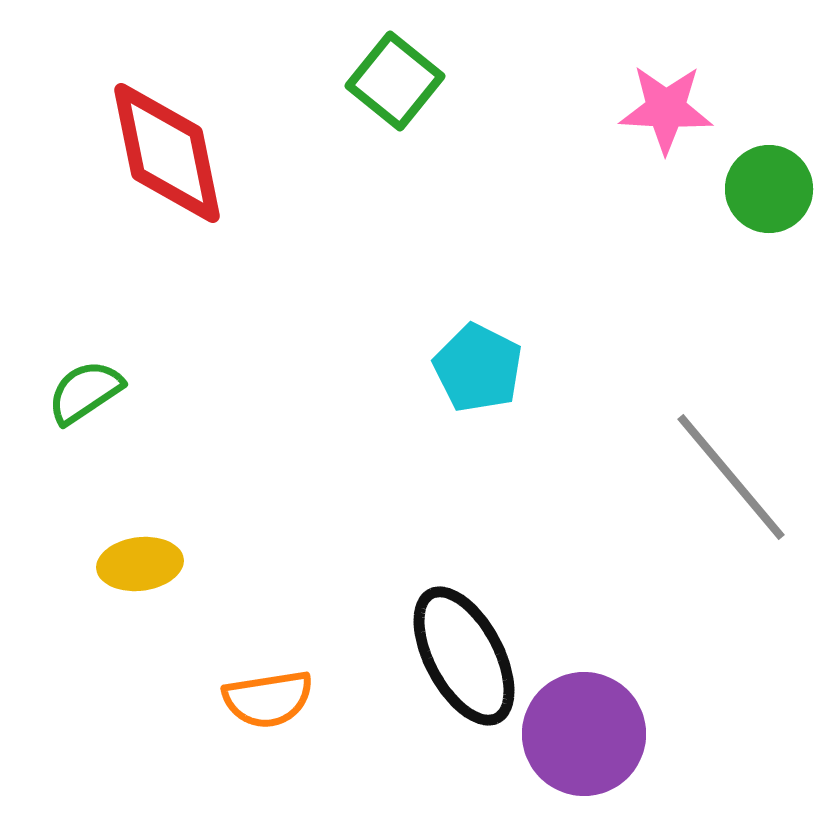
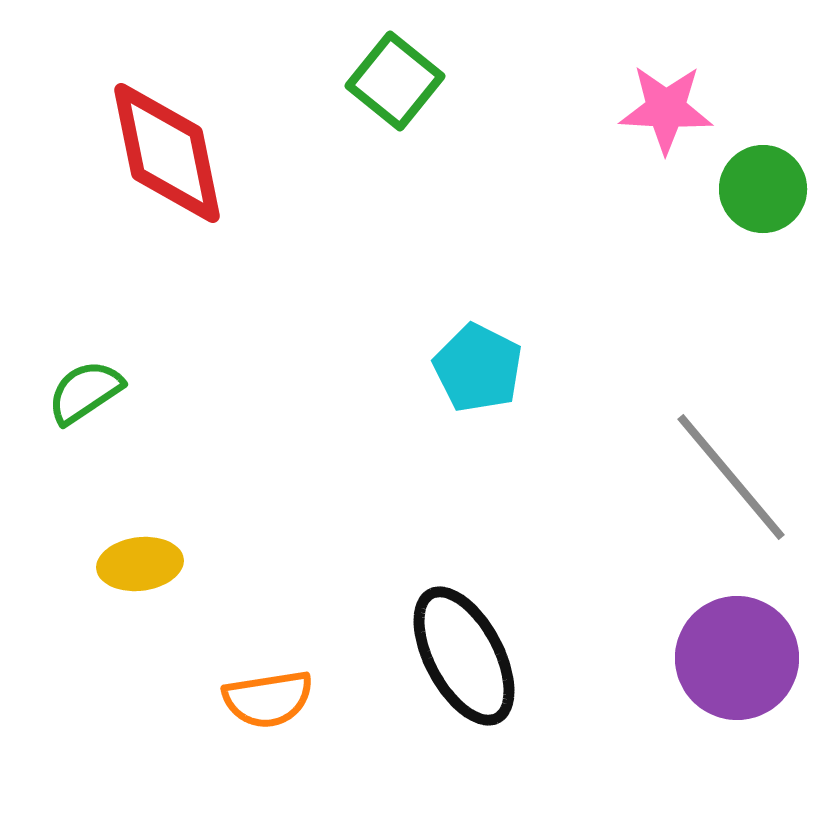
green circle: moved 6 px left
purple circle: moved 153 px right, 76 px up
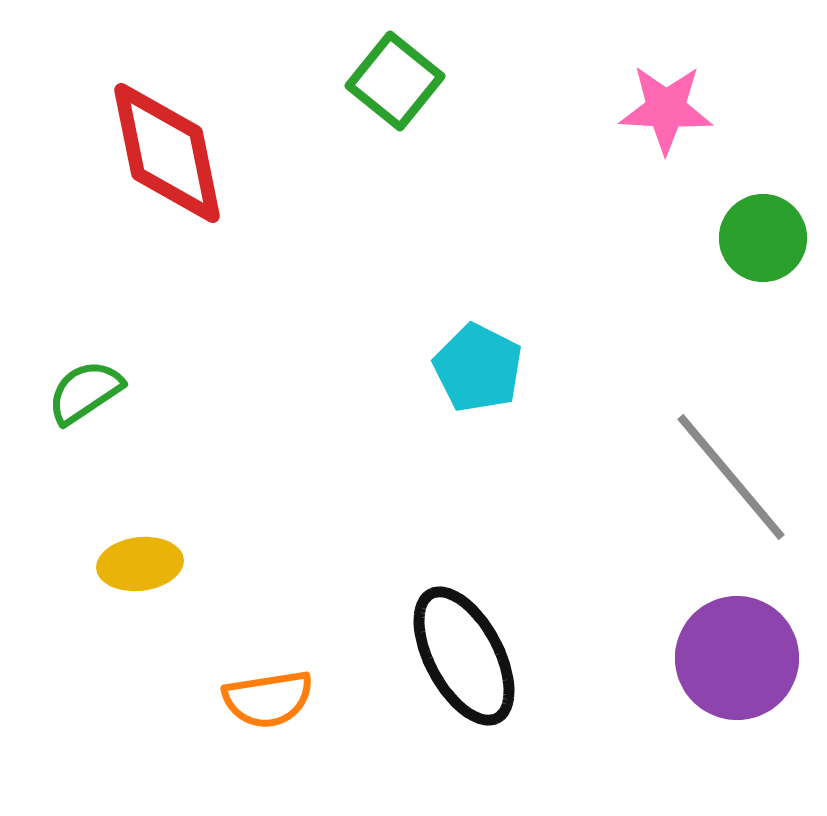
green circle: moved 49 px down
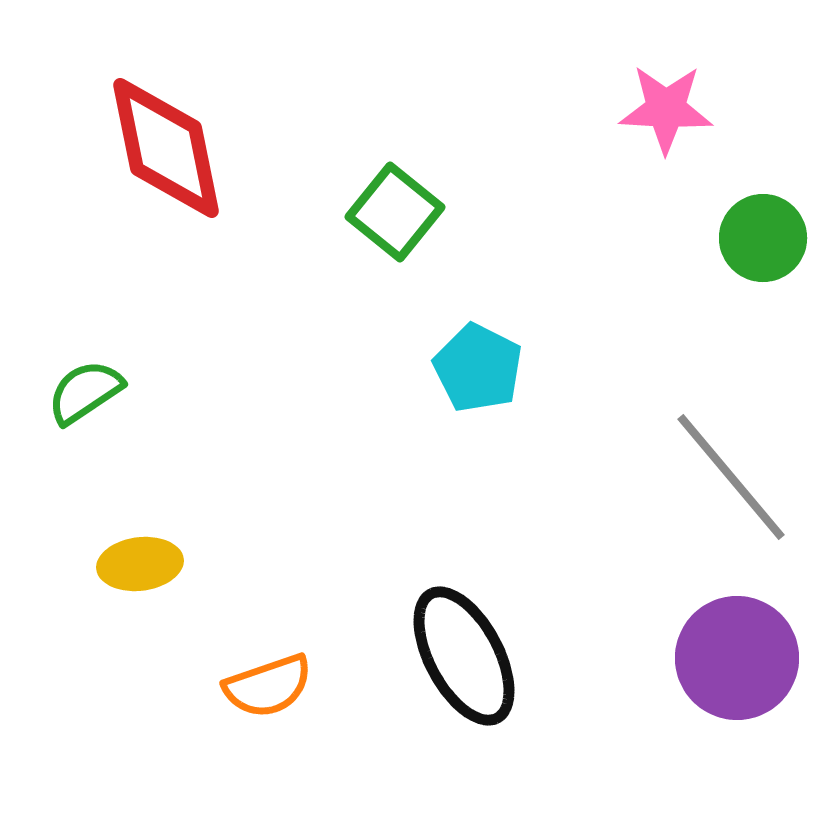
green square: moved 131 px down
red diamond: moved 1 px left, 5 px up
orange semicircle: moved 13 px up; rotated 10 degrees counterclockwise
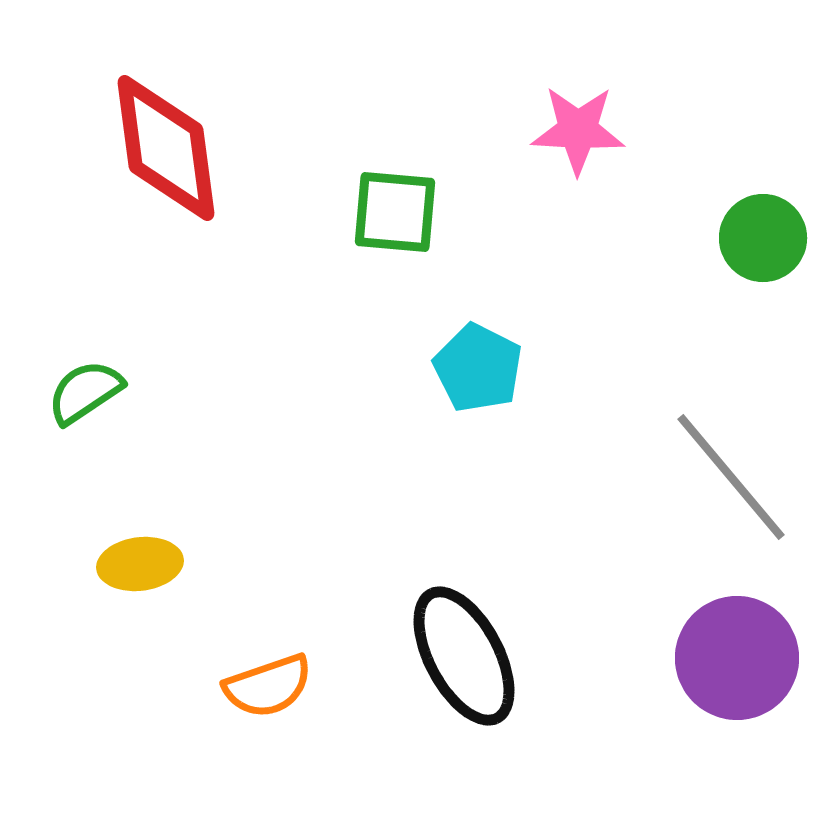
pink star: moved 88 px left, 21 px down
red diamond: rotated 4 degrees clockwise
green square: rotated 34 degrees counterclockwise
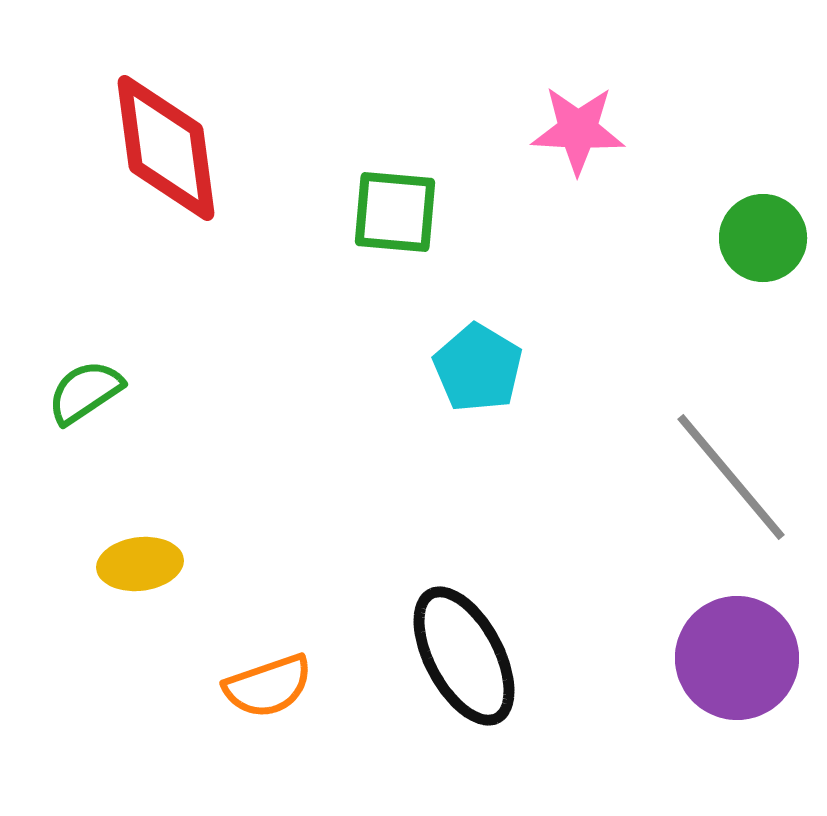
cyan pentagon: rotated 4 degrees clockwise
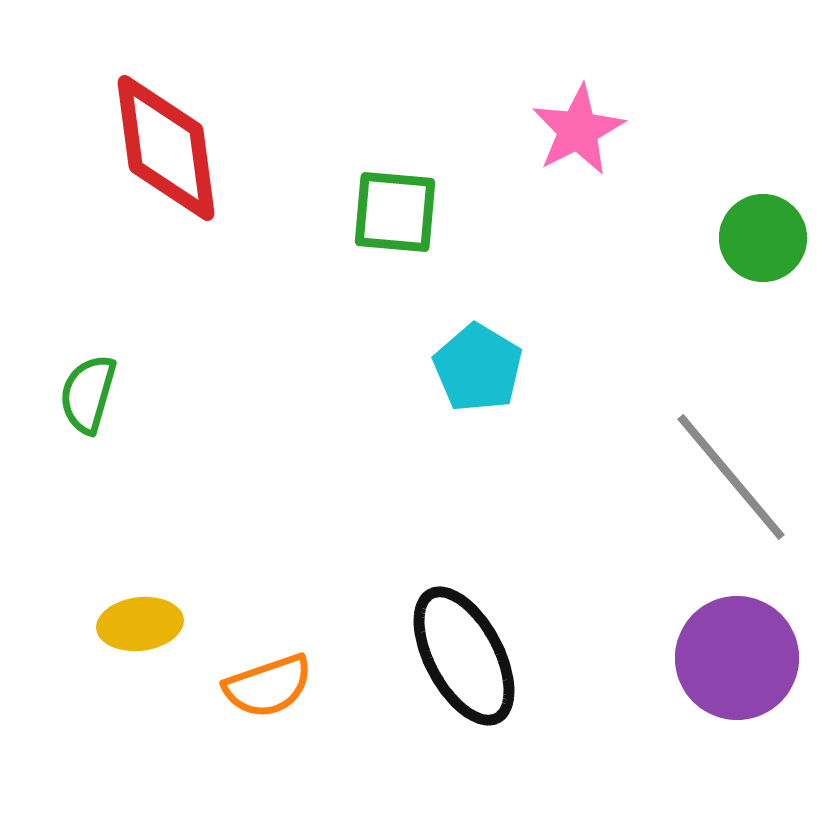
pink star: rotated 30 degrees counterclockwise
green semicircle: moved 3 px right, 2 px down; rotated 40 degrees counterclockwise
yellow ellipse: moved 60 px down
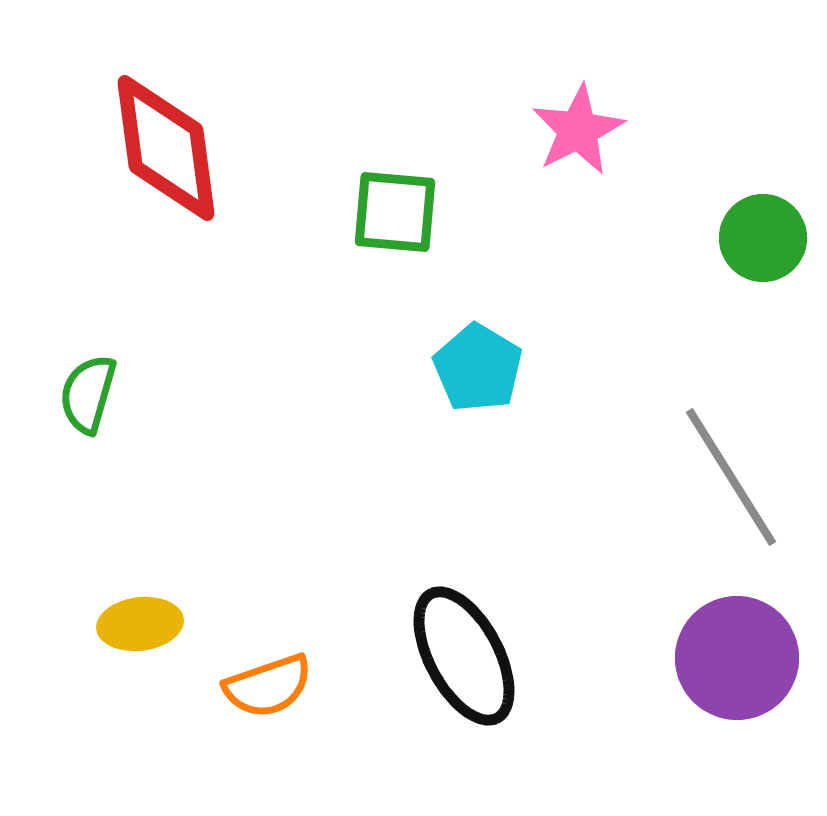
gray line: rotated 8 degrees clockwise
